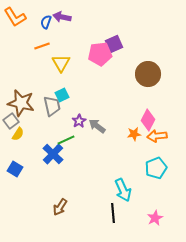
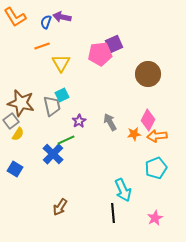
gray arrow: moved 13 px right, 4 px up; rotated 24 degrees clockwise
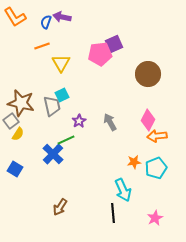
orange star: moved 28 px down
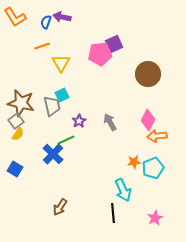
gray square: moved 5 px right
cyan pentagon: moved 3 px left
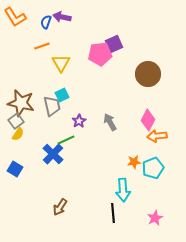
cyan arrow: rotated 20 degrees clockwise
